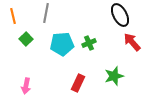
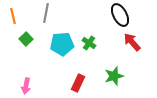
green cross: rotated 32 degrees counterclockwise
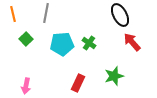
orange line: moved 2 px up
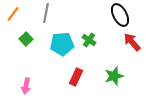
orange line: rotated 49 degrees clockwise
green cross: moved 3 px up
red rectangle: moved 2 px left, 6 px up
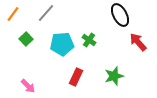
gray line: rotated 30 degrees clockwise
red arrow: moved 6 px right
pink arrow: moved 2 px right; rotated 56 degrees counterclockwise
